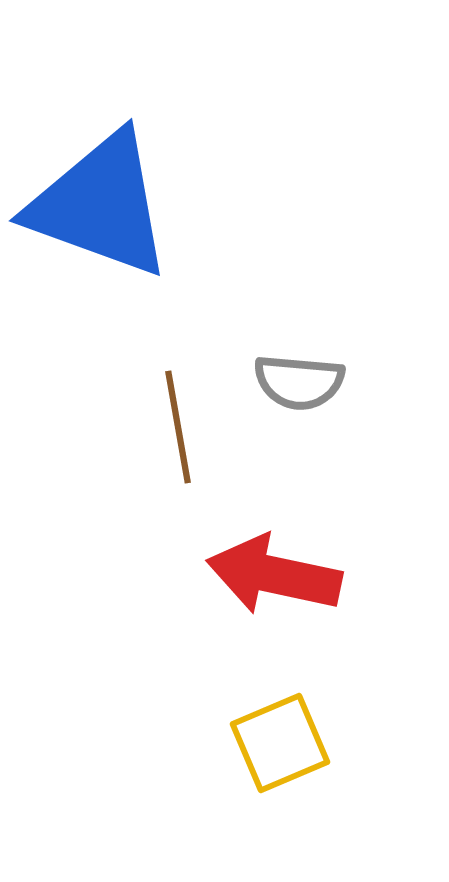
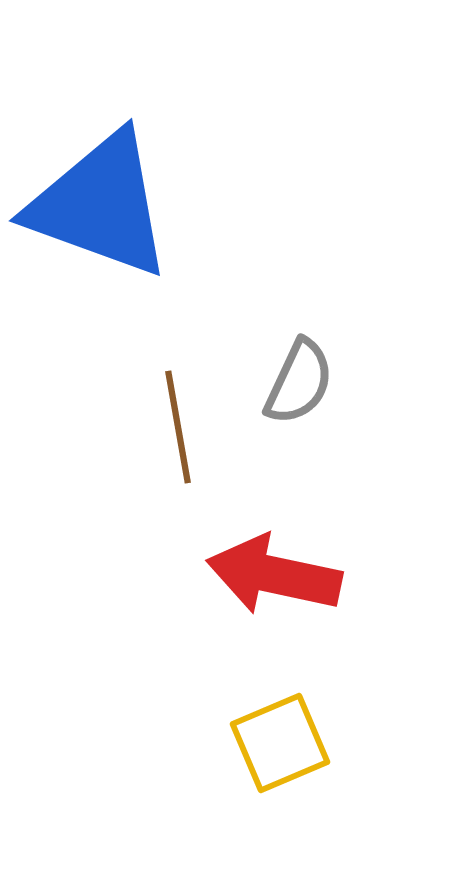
gray semicircle: rotated 70 degrees counterclockwise
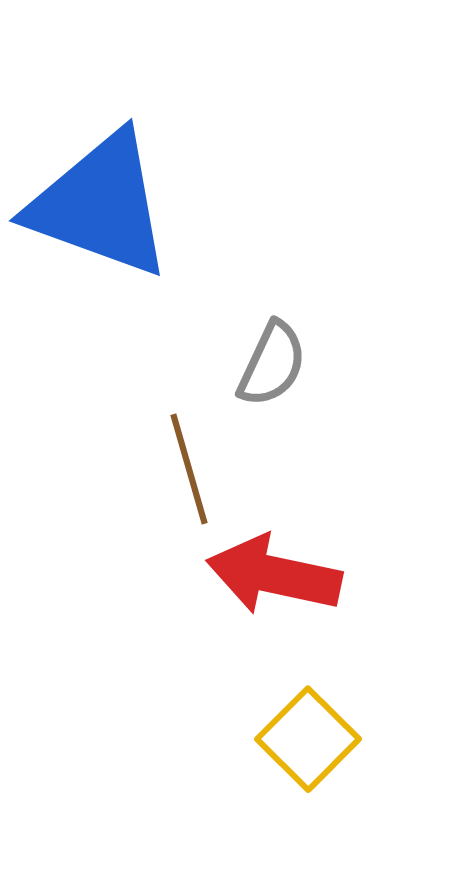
gray semicircle: moved 27 px left, 18 px up
brown line: moved 11 px right, 42 px down; rotated 6 degrees counterclockwise
yellow square: moved 28 px right, 4 px up; rotated 22 degrees counterclockwise
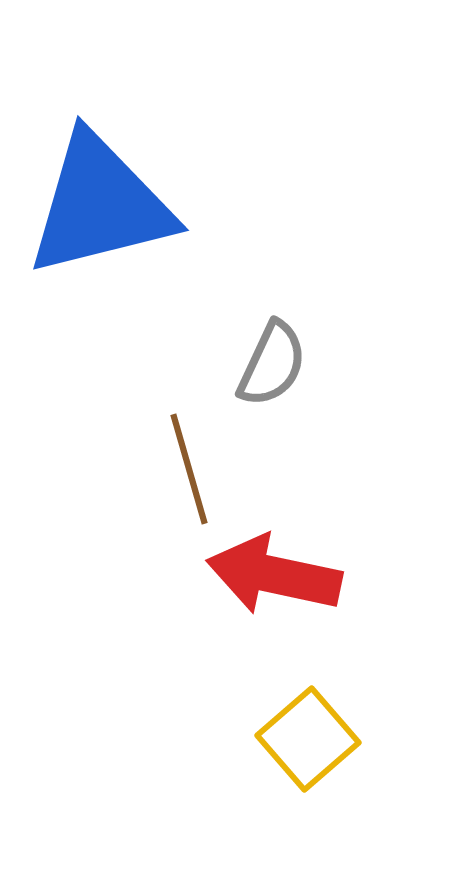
blue triangle: rotated 34 degrees counterclockwise
yellow square: rotated 4 degrees clockwise
